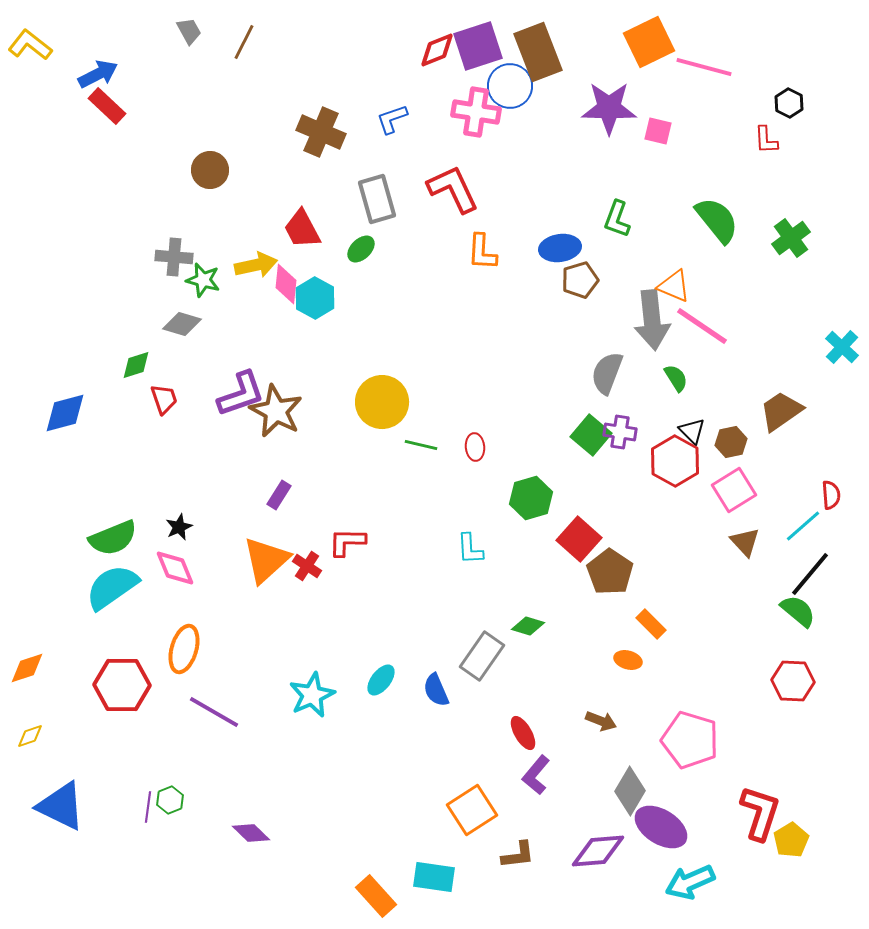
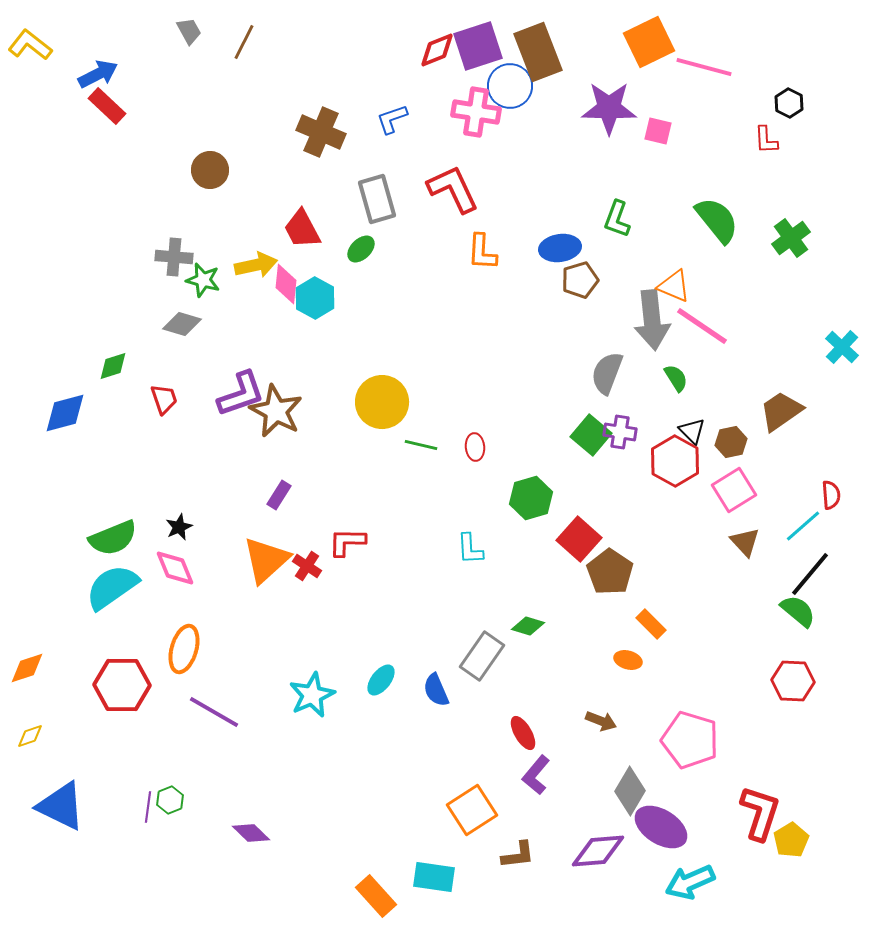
green diamond at (136, 365): moved 23 px left, 1 px down
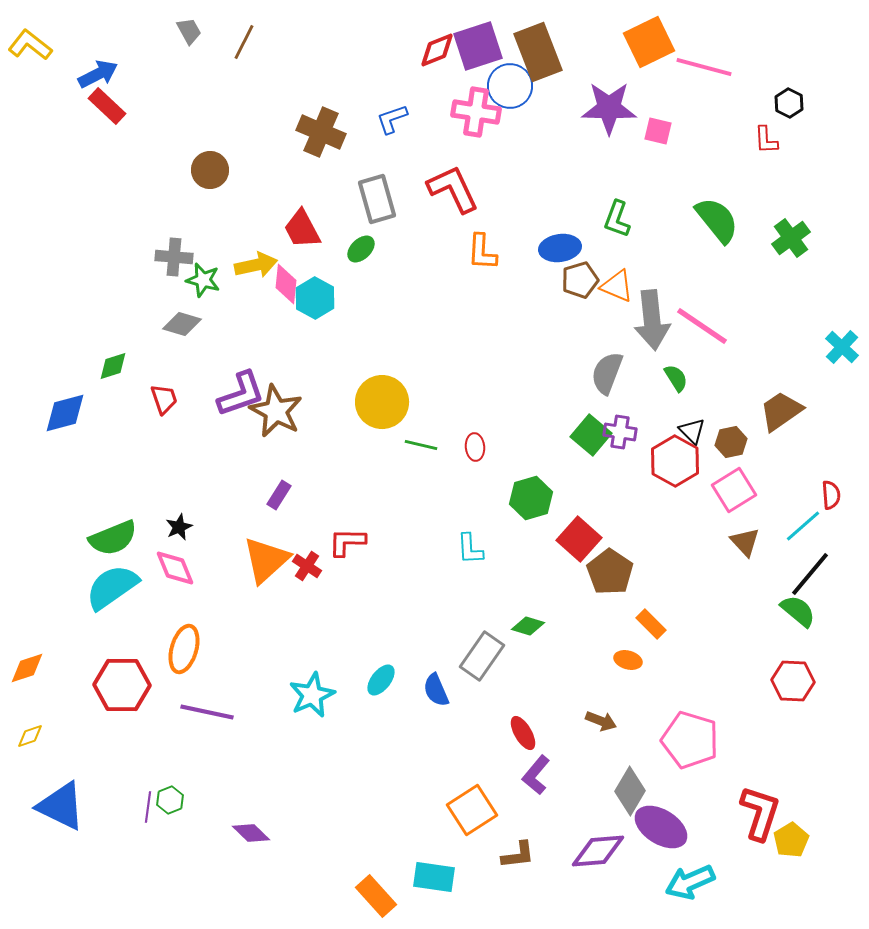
orange triangle at (674, 286): moved 57 px left
purple line at (214, 712): moved 7 px left; rotated 18 degrees counterclockwise
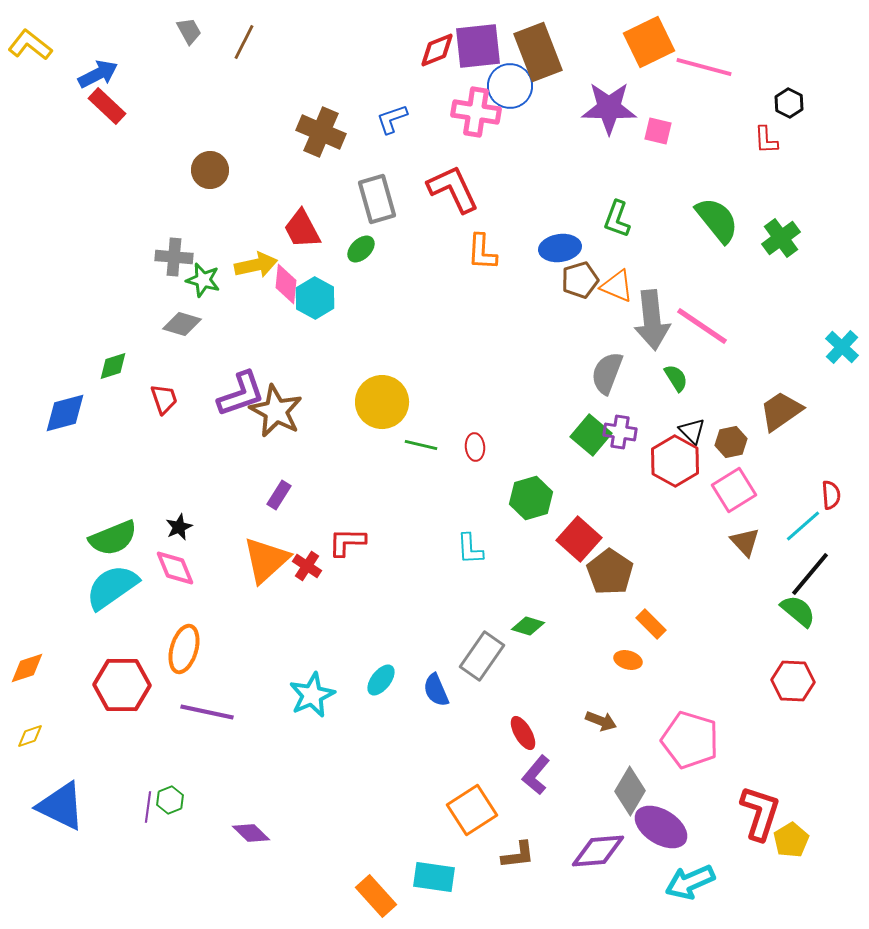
purple square at (478, 46): rotated 12 degrees clockwise
green cross at (791, 238): moved 10 px left
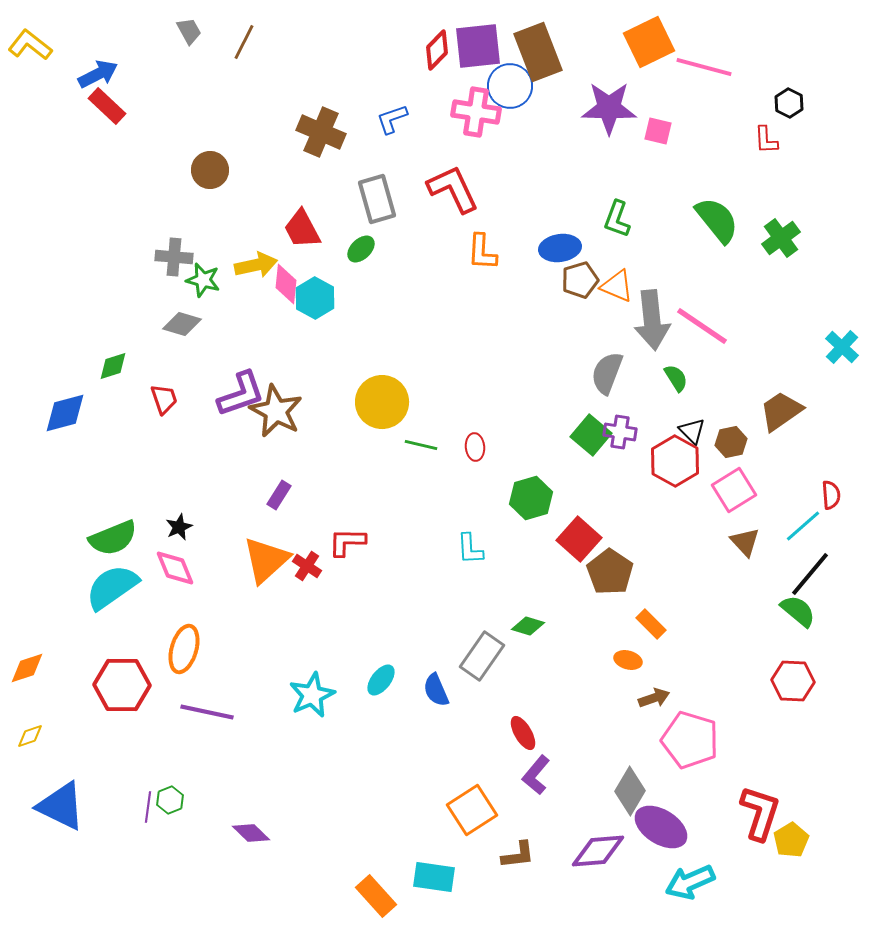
red diamond at (437, 50): rotated 24 degrees counterclockwise
brown arrow at (601, 721): moved 53 px right, 23 px up; rotated 40 degrees counterclockwise
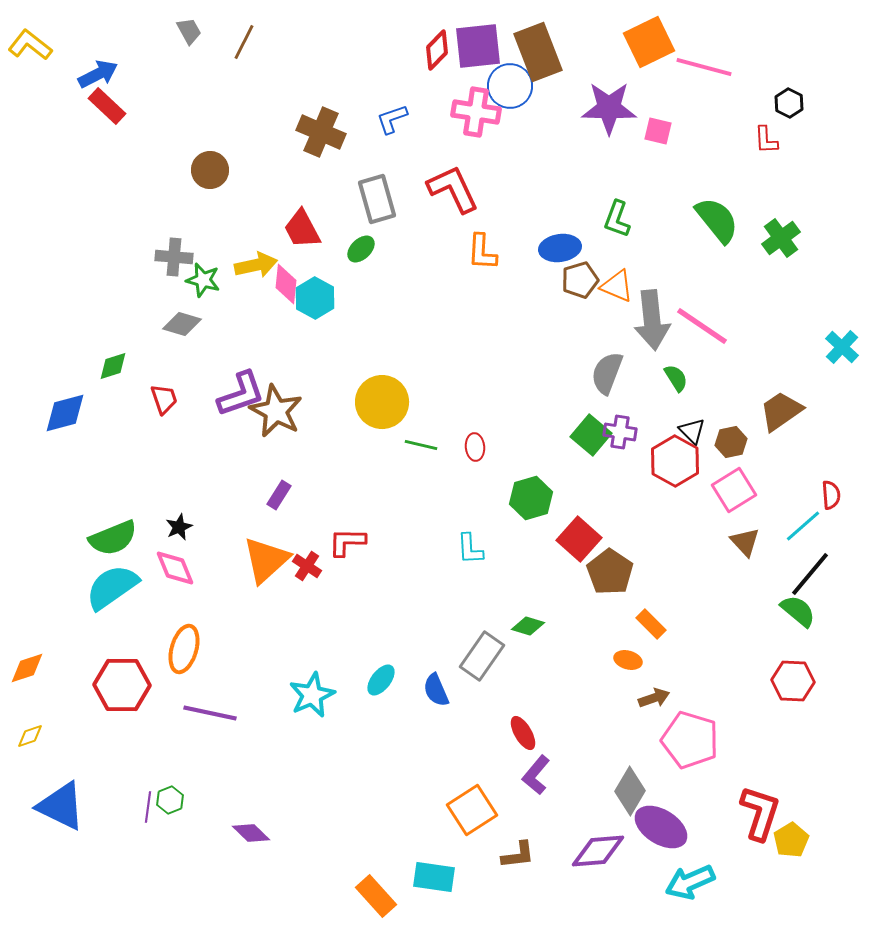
purple line at (207, 712): moved 3 px right, 1 px down
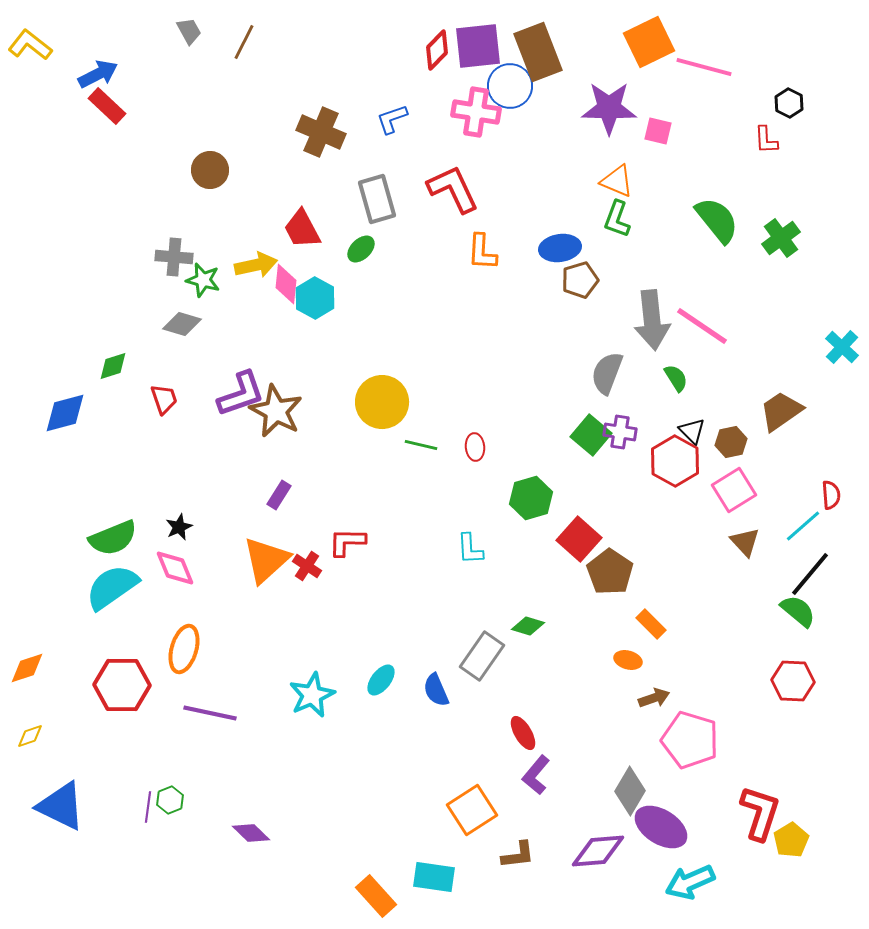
orange triangle at (617, 286): moved 105 px up
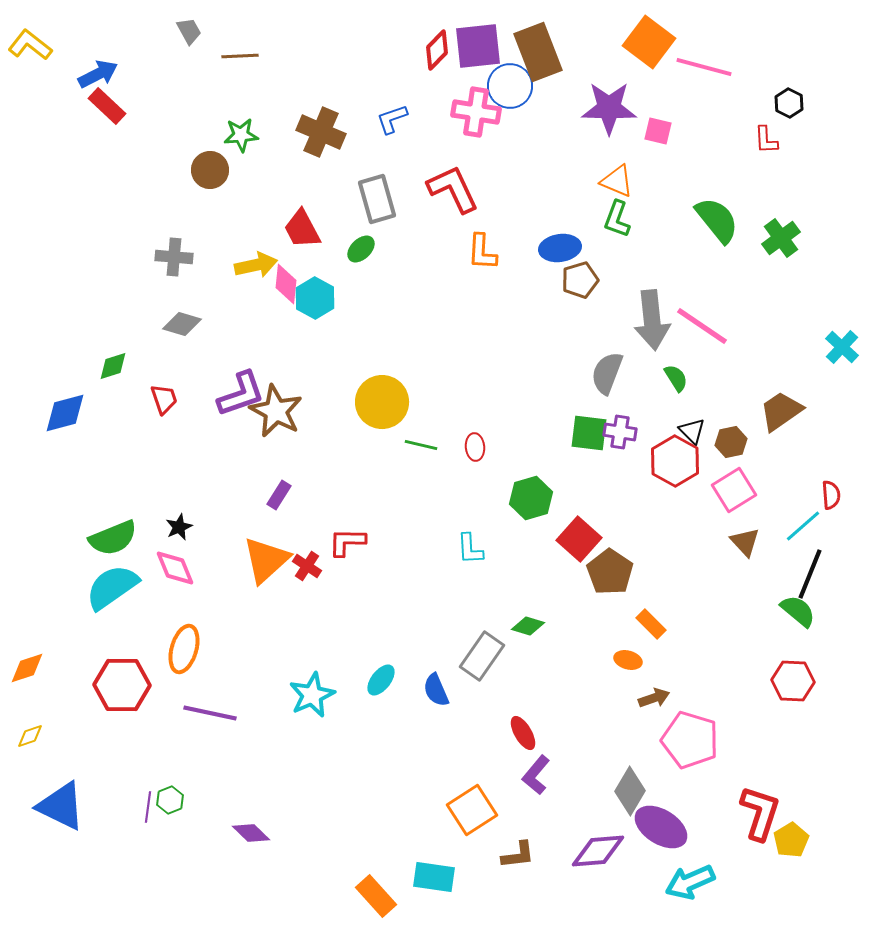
brown line at (244, 42): moved 4 px left, 14 px down; rotated 60 degrees clockwise
orange square at (649, 42): rotated 27 degrees counterclockwise
green star at (203, 280): moved 38 px right, 145 px up; rotated 20 degrees counterclockwise
green square at (591, 435): moved 2 px left, 2 px up; rotated 33 degrees counterclockwise
black line at (810, 574): rotated 18 degrees counterclockwise
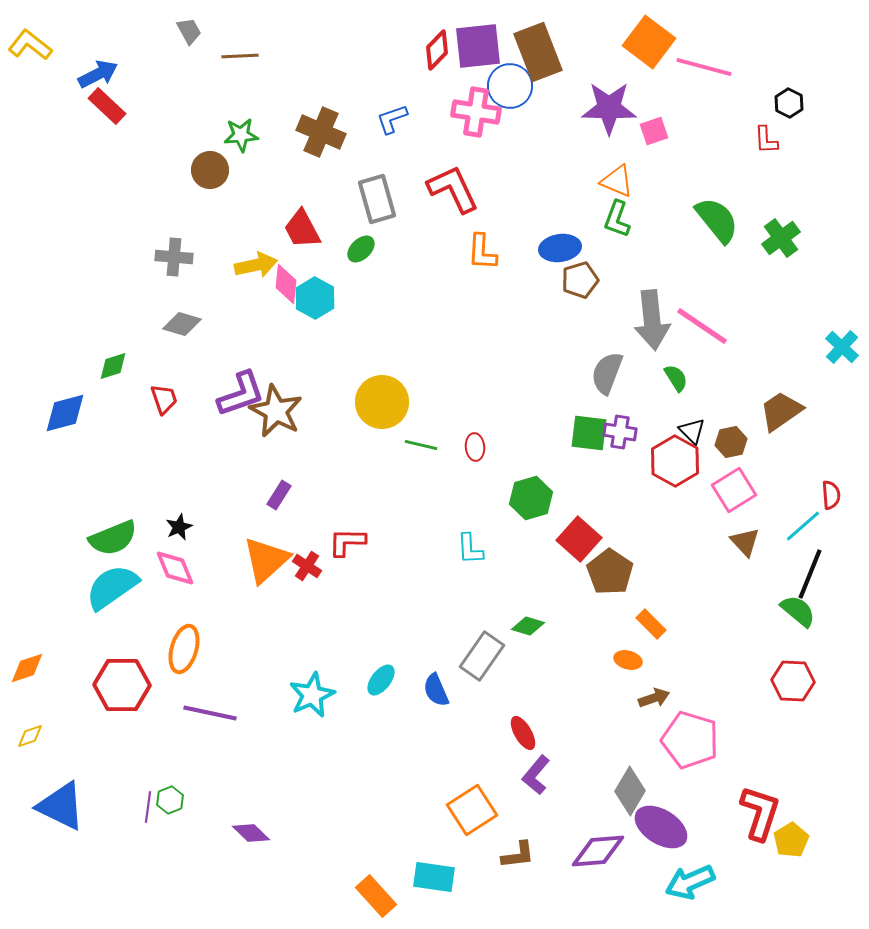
pink square at (658, 131): moved 4 px left; rotated 32 degrees counterclockwise
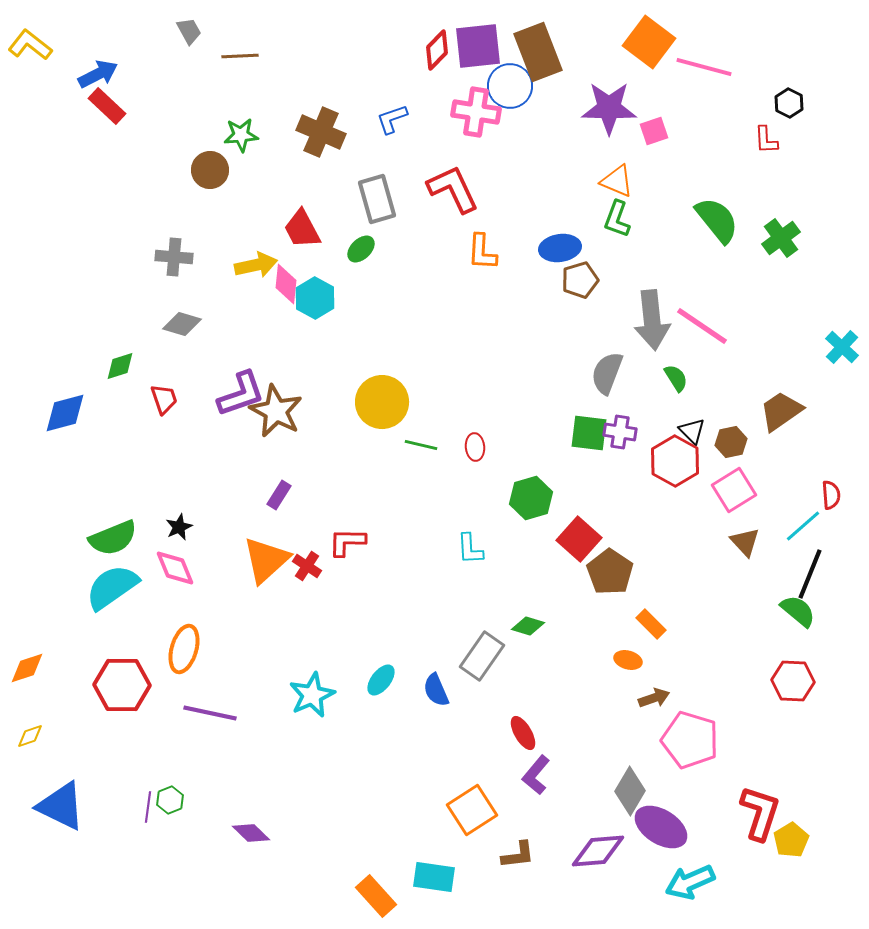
green diamond at (113, 366): moved 7 px right
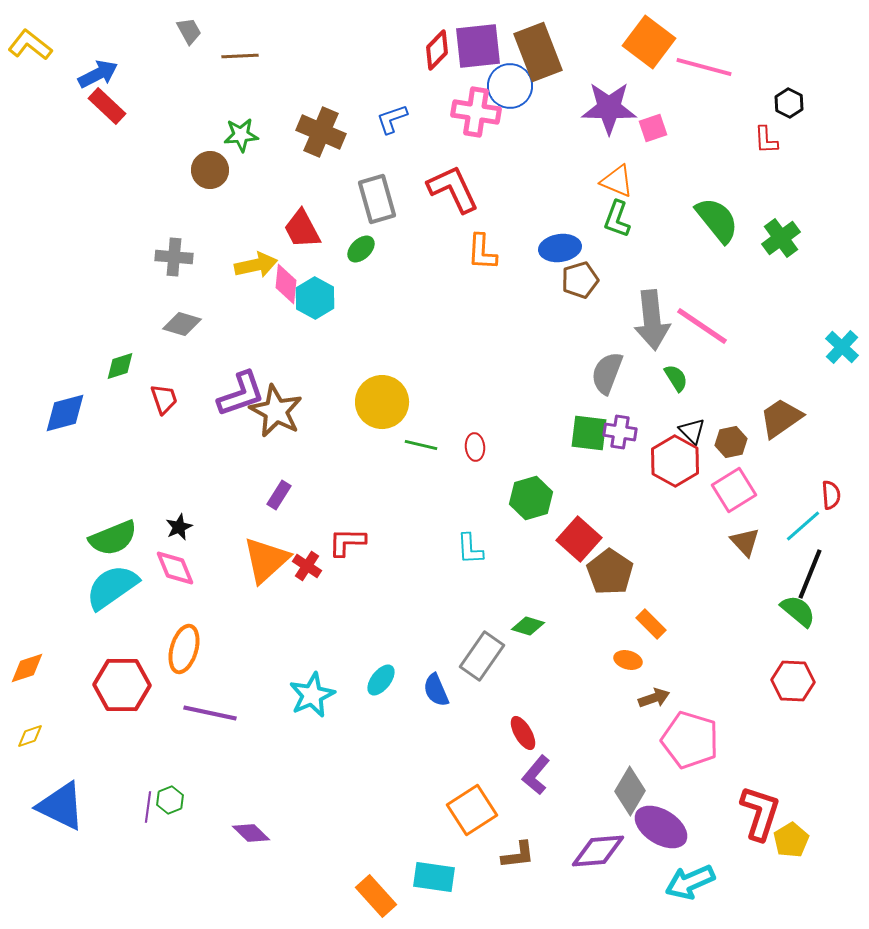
pink square at (654, 131): moved 1 px left, 3 px up
brown trapezoid at (781, 411): moved 7 px down
